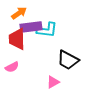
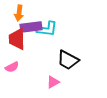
orange arrow: rotated 133 degrees clockwise
cyan L-shape: moved 1 px up
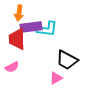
black trapezoid: moved 1 px left
pink triangle: moved 3 px right, 4 px up
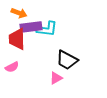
orange arrow: rotated 77 degrees counterclockwise
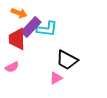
purple rectangle: rotated 40 degrees counterclockwise
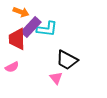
orange arrow: moved 2 px right, 1 px up
pink triangle: rotated 40 degrees counterclockwise
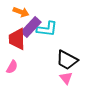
pink semicircle: rotated 32 degrees counterclockwise
pink triangle: moved 10 px right
